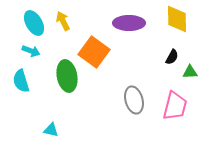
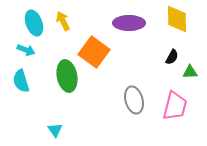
cyan ellipse: rotated 10 degrees clockwise
cyan arrow: moved 5 px left, 1 px up
cyan triangle: moved 4 px right; rotated 42 degrees clockwise
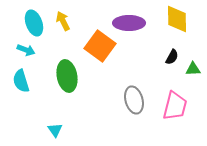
orange square: moved 6 px right, 6 px up
green triangle: moved 3 px right, 3 px up
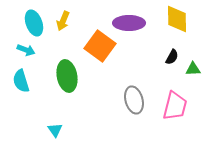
yellow arrow: rotated 132 degrees counterclockwise
